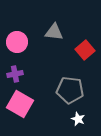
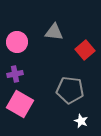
white star: moved 3 px right, 2 px down
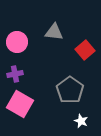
gray pentagon: rotated 28 degrees clockwise
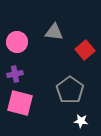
pink square: moved 1 px up; rotated 16 degrees counterclockwise
white star: rotated 16 degrees counterclockwise
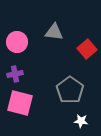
red square: moved 2 px right, 1 px up
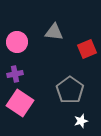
red square: rotated 18 degrees clockwise
pink square: rotated 20 degrees clockwise
white star: rotated 24 degrees counterclockwise
